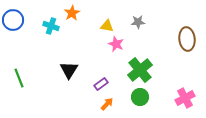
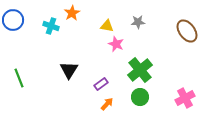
brown ellipse: moved 8 px up; rotated 30 degrees counterclockwise
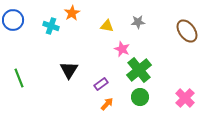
pink star: moved 6 px right, 5 px down
green cross: moved 1 px left
pink cross: rotated 18 degrees counterclockwise
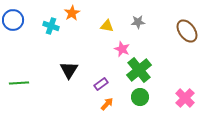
green line: moved 5 px down; rotated 72 degrees counterclockwise
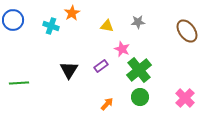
purple rectangle: moved 18 px up
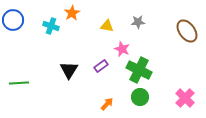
green cross: rotated 25 degrees counterclockwise
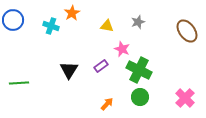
gray star: rotated 16 degrees counterclockwise
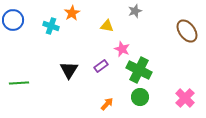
gray star: moved 3 px left, 11 px up
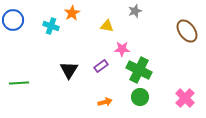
pink star: rotated 21 degrees counterclockwise
orange arrow: moved 2 px left, 2 px up; rotated 32 degrees clockwise
